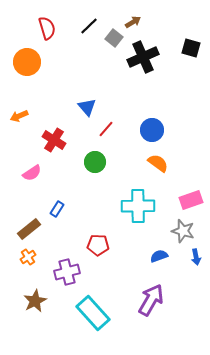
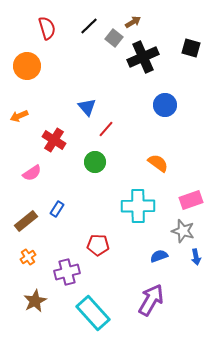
orange circle: moved 4 px down
blue circle: moved 13 px right, 25 px up
brown rectangle: moved 3 px left, 8 px up
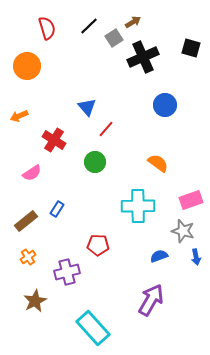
gray square: rotated 18 degrees clockwise
cyan rectangle: moved 15 px down
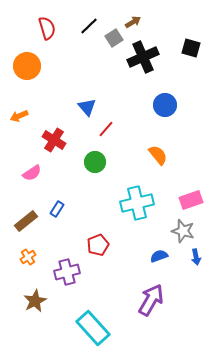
orange semicircle: moved 8 px up; rotated 15 degrees clockwise
cyan cross: moved 1 px left, 3 px up; rotated 12 degrees counterclockwise
red pentagon: rotated 25 degrees counterclockwise
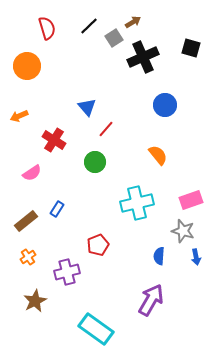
blue semicircle: rotated 66 degrees counterclockwise
cyan rectangle: moved 3 px right, 1 px down; rotated 12 degrees counterclockwise
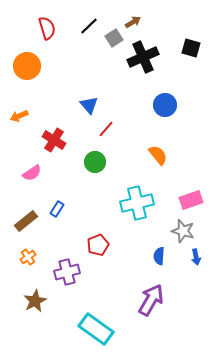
blue triangle: moved 2 px right, 2 px up
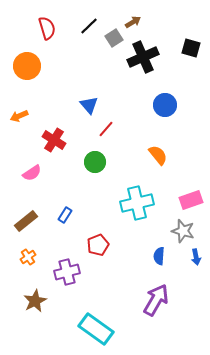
blue rectangle: moved 8 px right, 6 px down
purple arrow: moved 5 px right
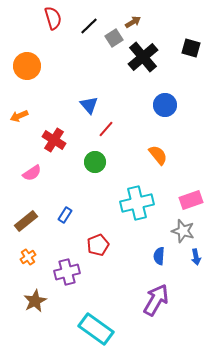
red semicircle: moved 6 px right, 10 px up
black cross: rotated 16 degrees counterclockwise
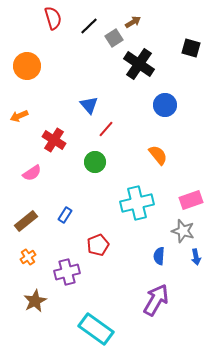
black cross: moved 4 px left, 7 px down; rotated 16 degrees counterclockwise
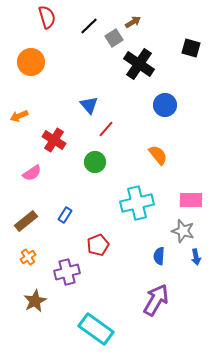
red semicircle: moved 6 px left, 1 px up
orange circle: moved 4 px right, 4 px up
pink rectangle: rotated 20 degrees clockwise
